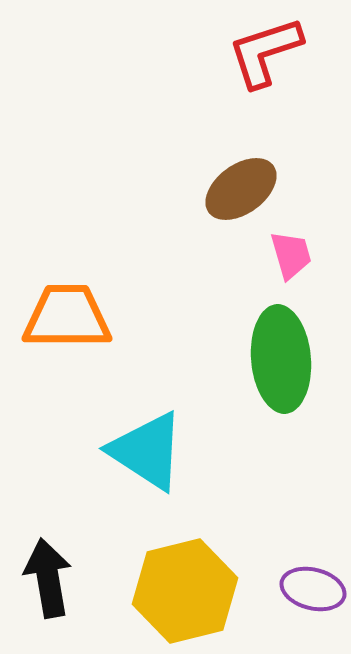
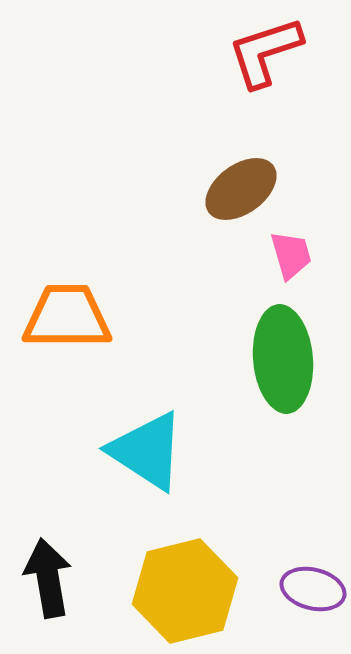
green ellipse: moved 2 px right
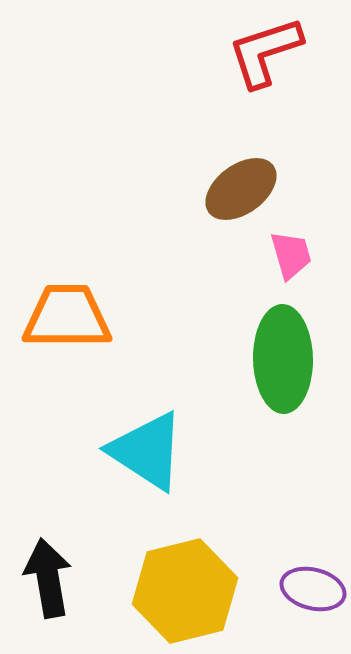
green ellipse: rotated 4 degrees clockwise
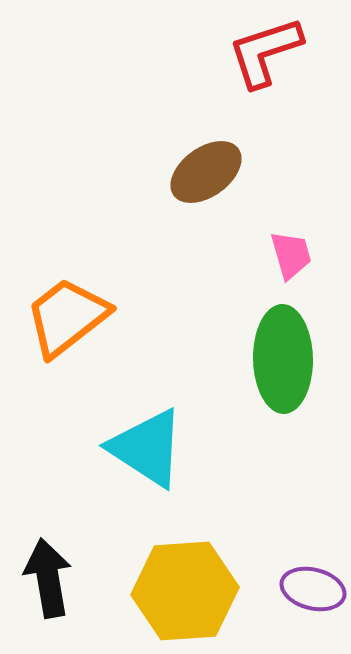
brown ellipse: moved 35 px left, 17 px up
orange trapezoid: rotated 38 degrees counterclockwise
cyan triangle: moved 3 px up
yellow hexagon: rotated 10 degrees clockwise
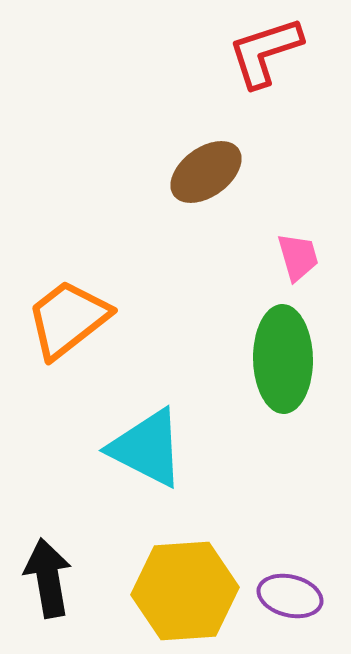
pink trapezoid: moved 7 px right, 2 px down
orange trapezoid: moved 1 px right, 2 px down
cyan triangle: rotated 6 degrees counterclockwise
purple ellipse: moved 23 px left, 7 px down
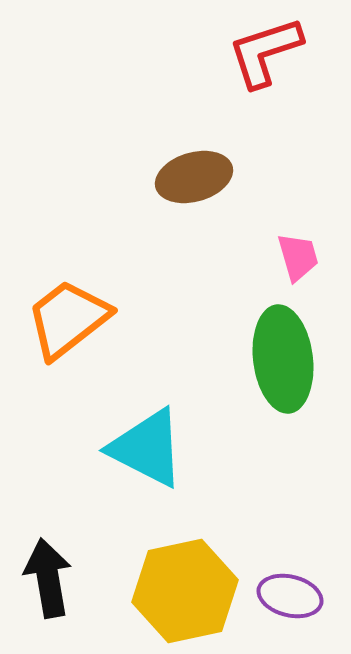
brown ellipse: moved 12 px left, 5 px down; rotated 20 degrees clockwise
green ellipse: rotated 6 degrees counterclockwise
yellow hexagon: rotated 8 degrees counterclockwise
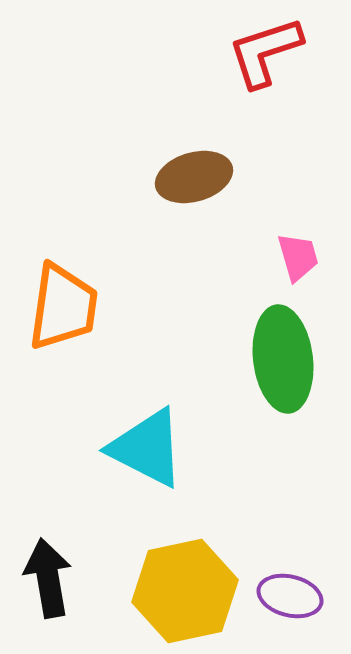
orange trapezoid: moved 5 px left, 12 px up; rotated 136 degrees clockwise
